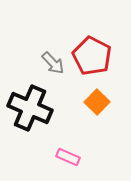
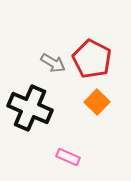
red pentagon: moved 3 px down
gray arrow: rotated 15 degrees counterclockwise
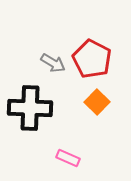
black cross: rotated 21 degrees counterclockwise
pink rectangle: moved 1 px down
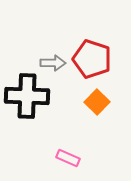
red pentagon: rotated 9 degrees counterclockwise
gray arrow: rotated 30 degrees counterclockwise
black cross: moved 3 px left, 12 px up
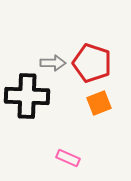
red pentagon: moved 4 px down
orange square: moved 2 px right, 1 px down; rotated 25 degrees clockwise
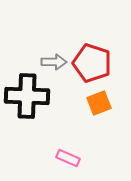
gray arrow: moved 1 px right, 1 px up
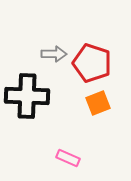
gray arrow: moved 8 px up
orange square: moved 1 px left
